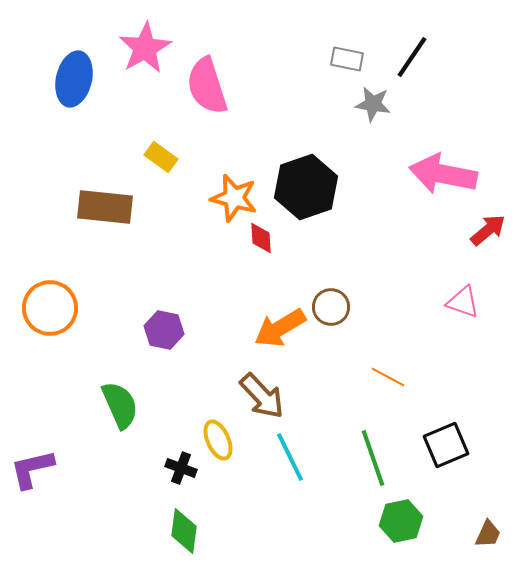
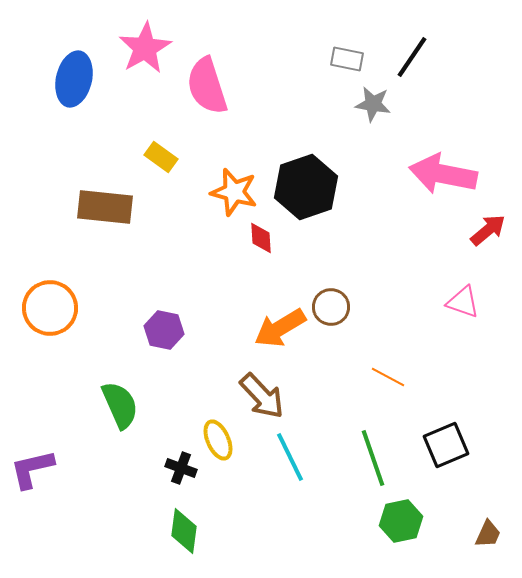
orange star: moved 6 px up
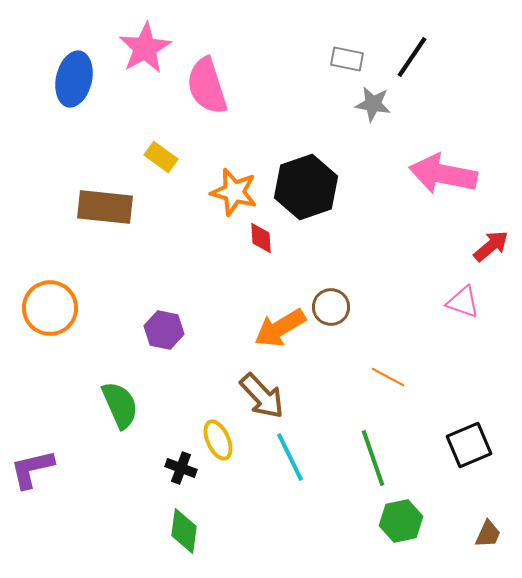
red arrow: moved 3 px right, 16 px down
black square: moved 23 px right
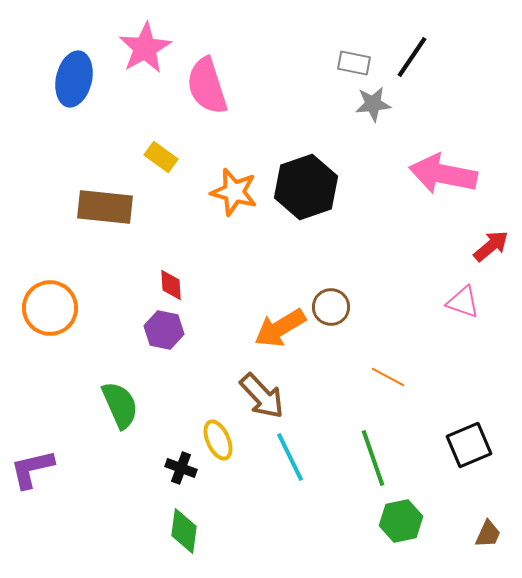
gray rectangle: moved 7 px right, 4 px down
gray star: rotated 15 degrees counterclockwise
red diamond: moved 90 px left, 47 px down
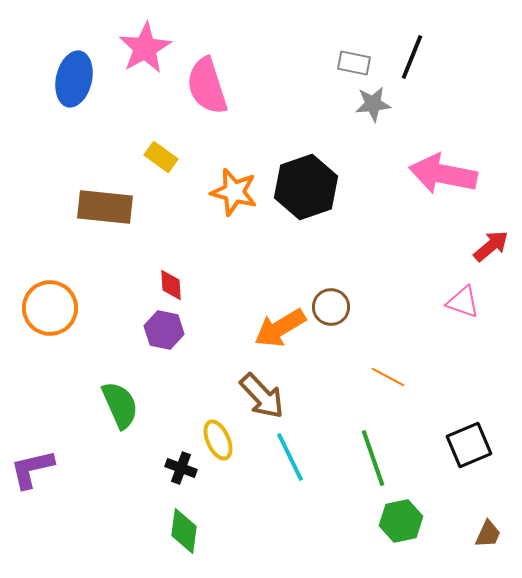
black line: rotated 12 degrees counterclockwise
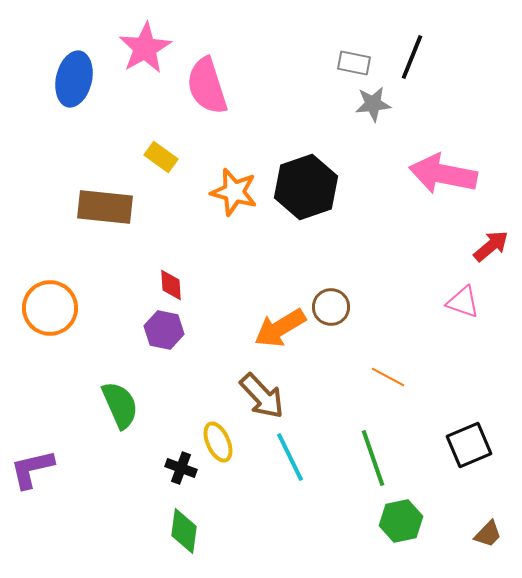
yellow ellipse: moved 2 px down
brown trapezoid: rotated 20 degrees clockwise
